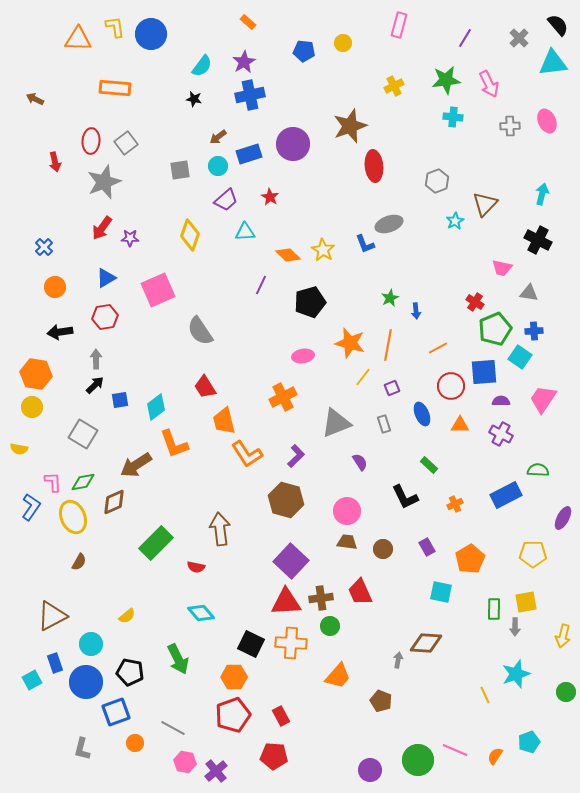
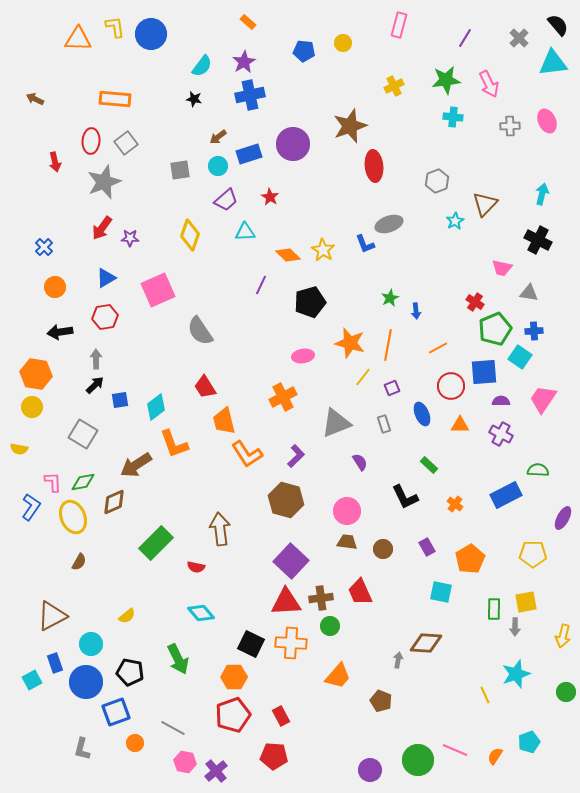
orange rectangle at (115, 88): moved 11 px down
orange cross at (455, 504): rotated 28 degrees counterclockwise
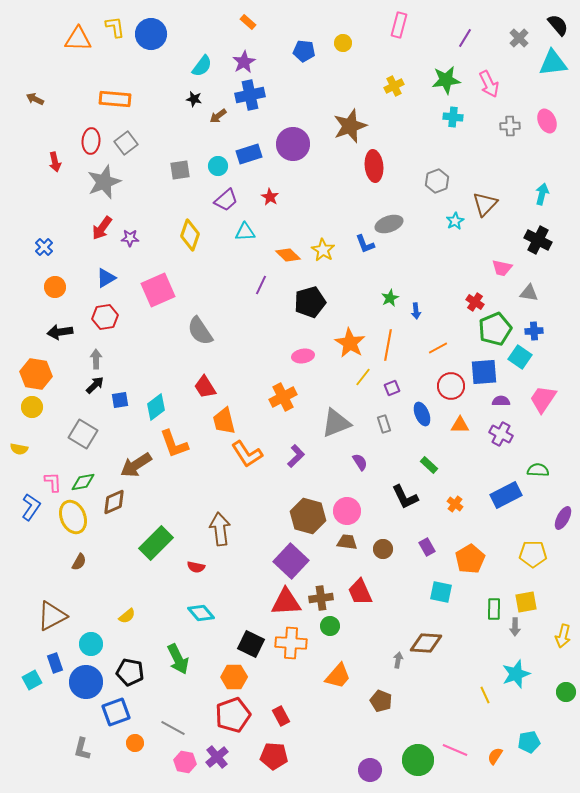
brown arrow at (218, 137): moved 21 px up
orange star at (350, 343): rotated 16 degrees clockwise
brown hexagon at (286, 500): moved 22 px right, 16 px down
cyan pentagon at (529, 742): rotated 10 degrees clockwise
purple cross at (216, 771): moved 1 px right, 14 px up
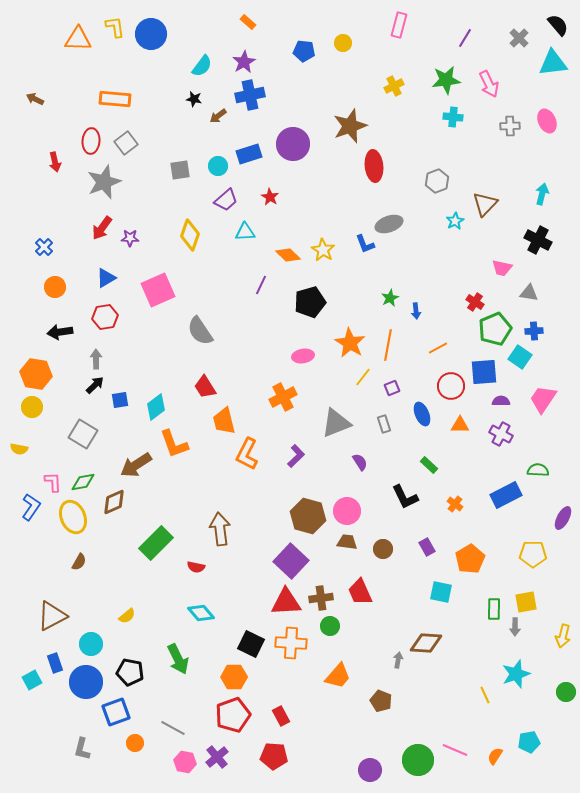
orange L-shape at (247, 454): rotated 60 degrees clockwise
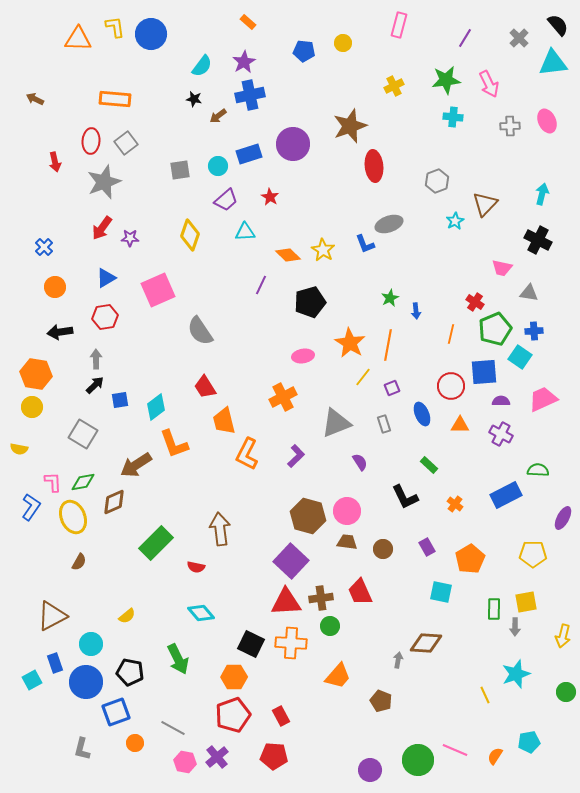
orange line at (438, 348): moved 13 px right, 14 px up; rotated 48 degrees counterclockwise
pink trapezoid at (543, 399): rotated 32 degrees clockwise
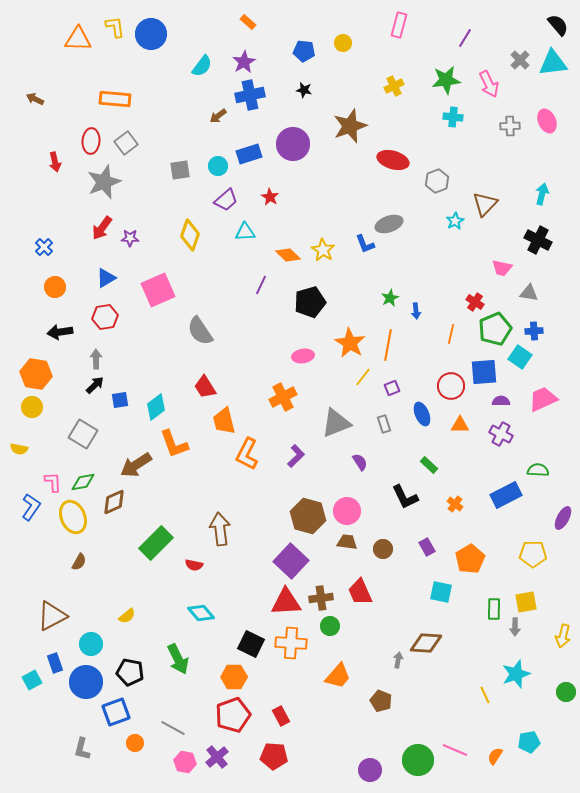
gray cross at (519, 38): moved 1 px right, 22 px down
black star at (194, 99): moved 110 px right, 9 px up
red ellipse at (374, 166): moved 19 px right, 6 px up; rotated 68 degrees counterclockwise
red semicircle at (196, 567): moved 2 px left, 2 px up
